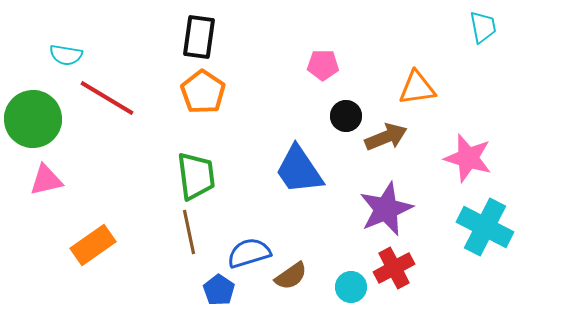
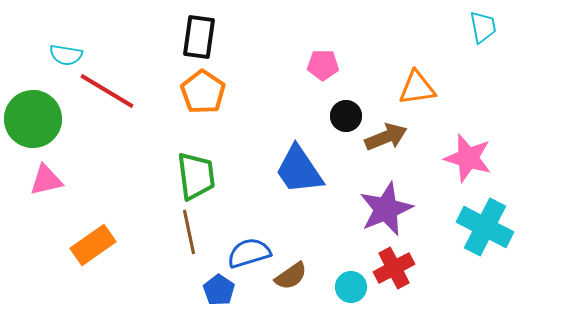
red line: moved 7 px up
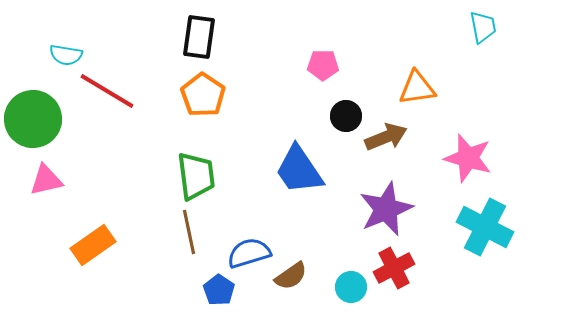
orange pentagon: moved 3 px down
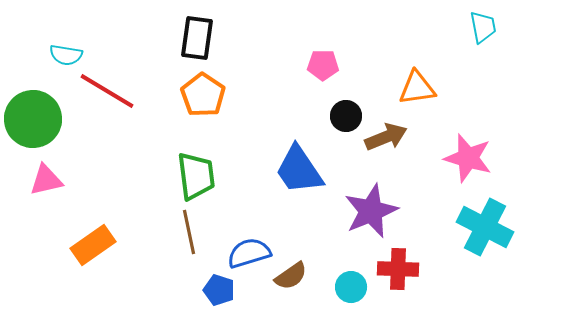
black rectangle: moved 2 px left, 1 px down
purple star: moved 15 px left, 2 px down
red cross: moved 4 px right, 1 px down; rotated 30 degrees clockwise
blue pentagon: rotated 16 degrees counterclockwise
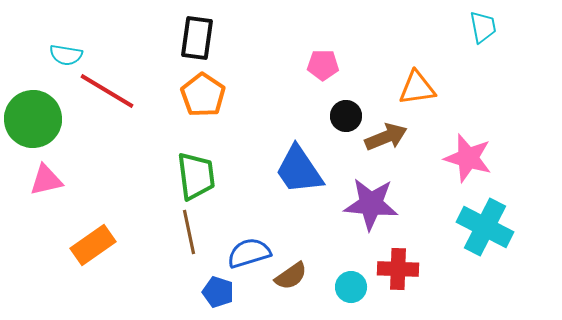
purple star: moved 7 px up; rotated 28 degrees clockwise
blue pentagon: moved 1 px left, 2 px down
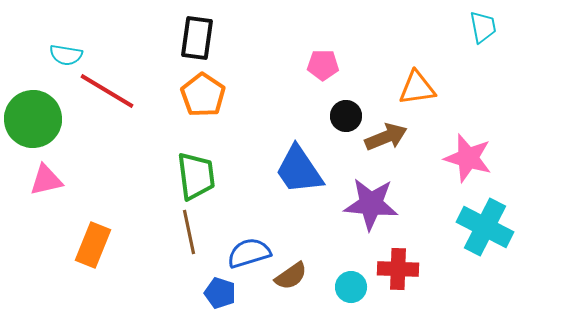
orange rectangle: rotated 33 degrees counterclockwise
blue pentagon: moved 2 px right, 1 px down
